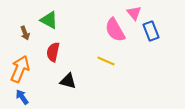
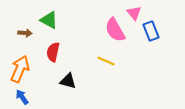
brown arrow: rotated 64 degrees counterclockwise
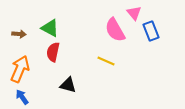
green triangle: moved 1 px right, 8 px down
brown arrow: moved 6 px left, 1 px down
black triangle: moved 4 px down
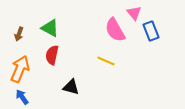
brown arrow: rotated 104 degrees clockwise
red semicircle: moved 1 px left, 3 px down
black triangle: moved 3 px right, 2 px down
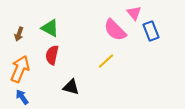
pink semicircle: rotated 15 degrees counterclockwise
yellow line: rotated 66 degrees counterclockwise
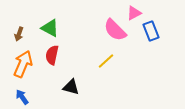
pink triangle: rotated 42 degrees clockwise
orange arrow: moved 3 px right, 5 px up
